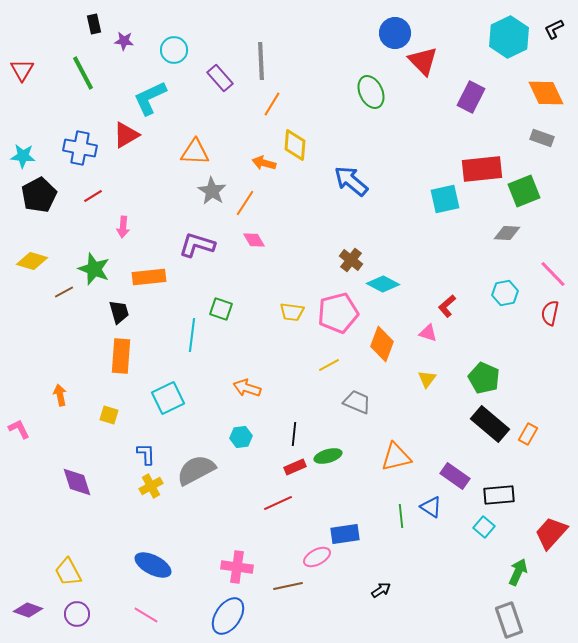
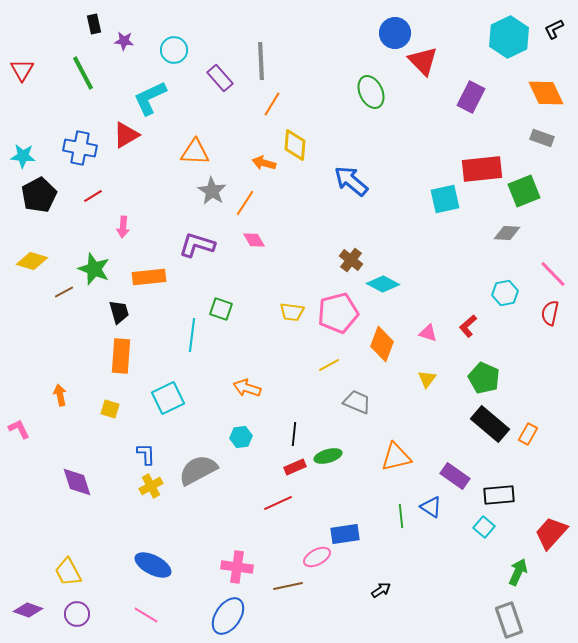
red L-shape at (447, 306): moved 21 px right, 20 px down
yellow square at (109, 415): moved 1 px right, 6 px up
gray semicircle at (196, 470): moved 2 px right
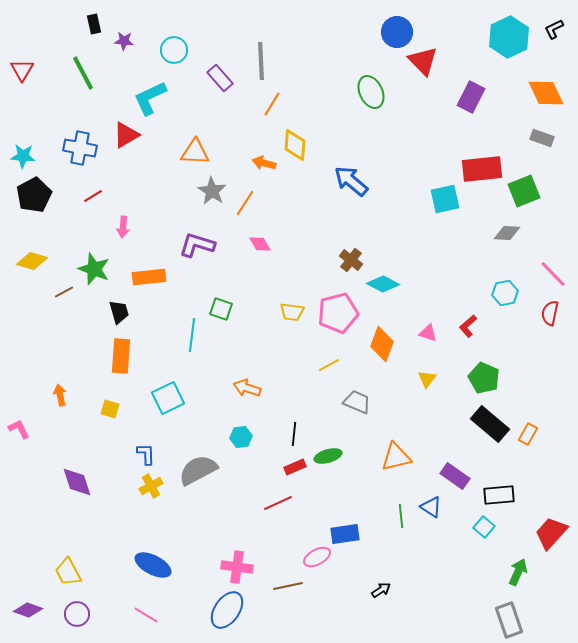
blue circle at (395, 33): moved 2 px right, 1 px up
black pentagon at (39, 195): moved 5 px left
pink diamond at (254, 240): moved 6 px right, 4 px down
blue ellipse at (228, 616): moved 1 px left, 6 px up
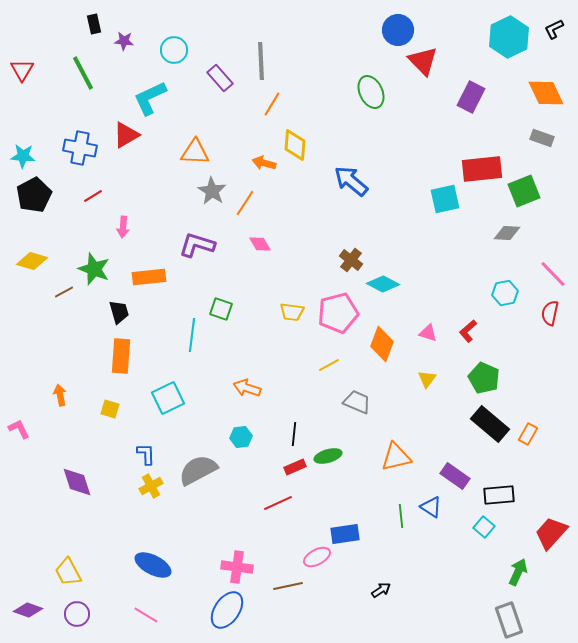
blue circle at (397, 32): moved 1 px right, 2 px up
red L-shape at (468, 326): moved 5 px down
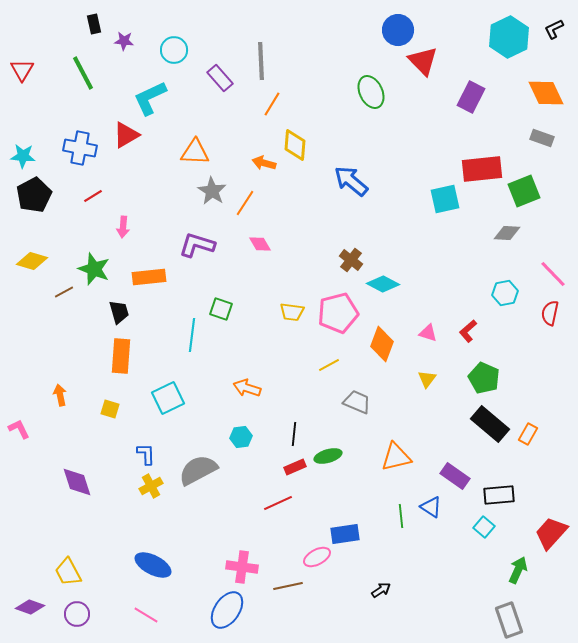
pink cross at (237, 567): moved 5 px right
green arrow at (518, 572): moved 2 px up
purple diamond at (28, 610): moved 2 px right, 3 px up
